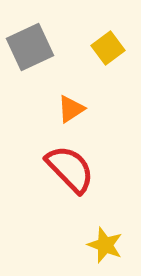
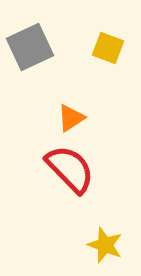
yellow square: rotated 32 degrees counterclockwise
orange triangle: moved 9 px down
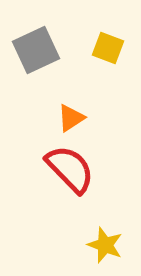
gray square: moved 6 px right, 3 px down
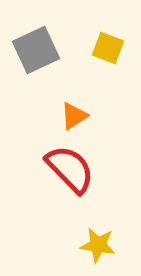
orange triangle: moved 3 px right, 2 px up
yellow star: moved 7 px left; rotated 12 degrees counterclockwise
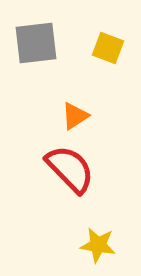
gray square: moved 7 px up; rotated 18 degrees clockwise
orange triangle: moved 1 px right
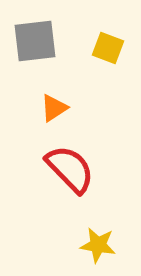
gray square: moved 1 px left, 2 px up
orange triangle: moved 21 px left, 8 px up
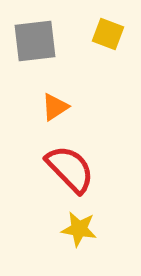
yellow square: moved 14 px up
orange triangle: moved 1 px right, 1 px up
yellow star: moved 19 px left, 16 px up
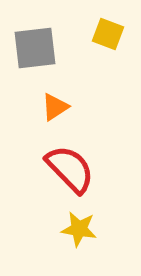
gray square: moved 7 px down
